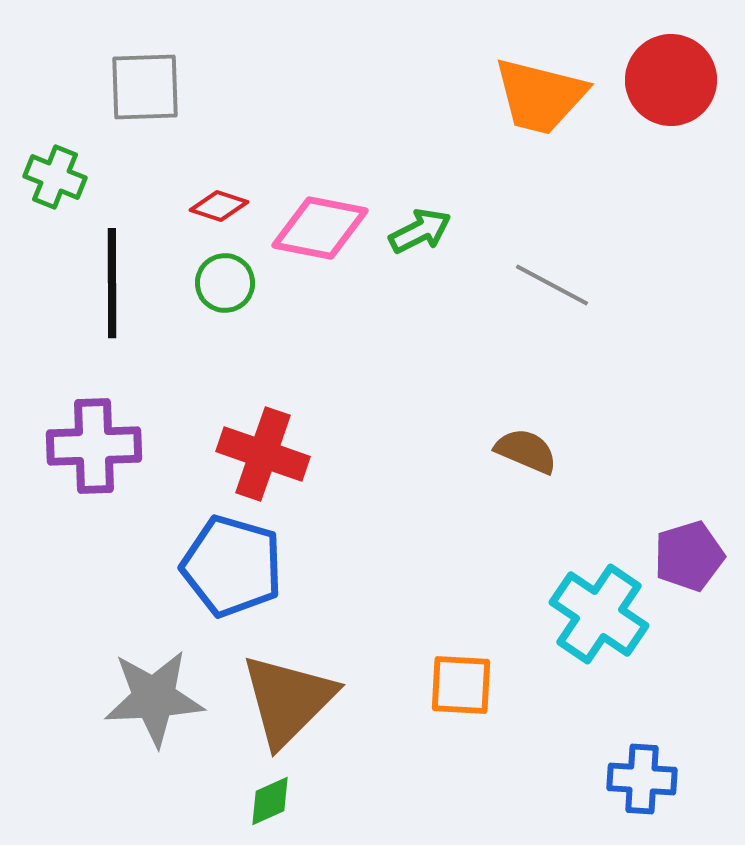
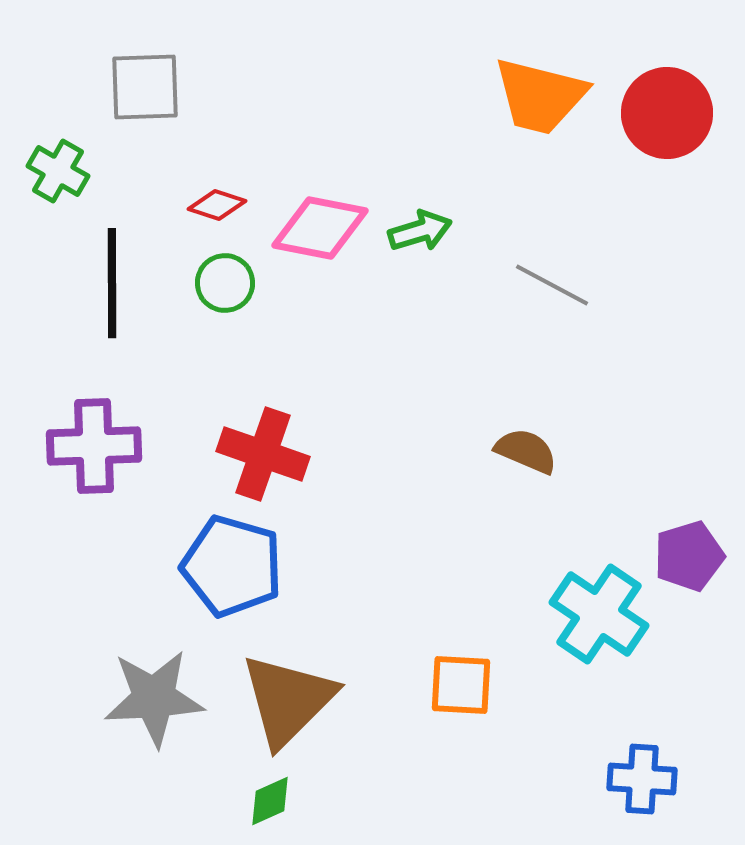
red circle: moved 4 px left, 33 px down
green cross: moved 3 px right, 6 px up; rotated 8 degrees clockwise
red diamond: moved 2 px left, 1 px up
green arrow: rotated 10 degrees clockwise
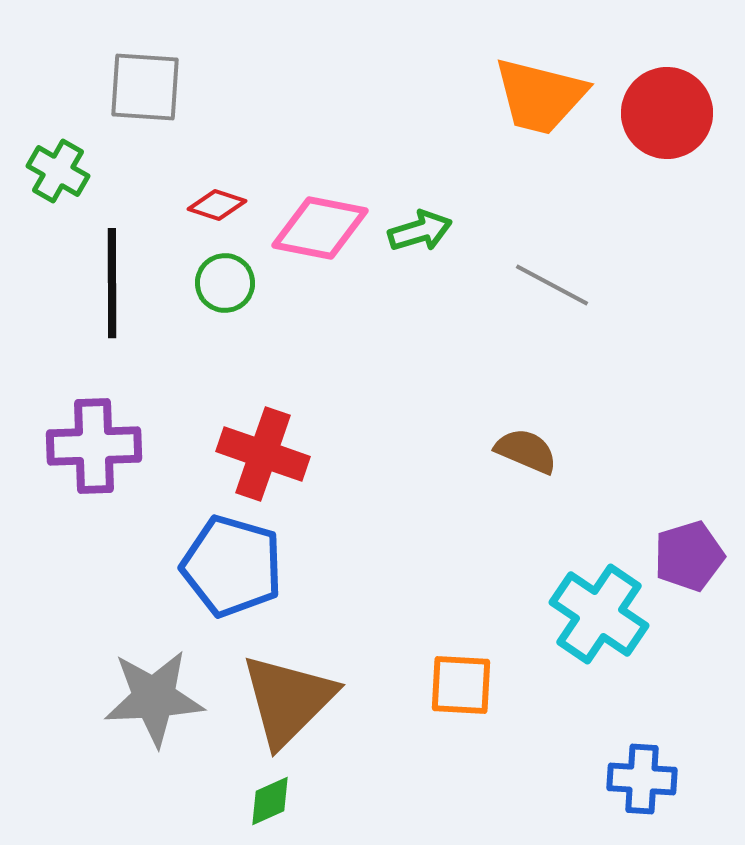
gray square: rotated 6 degrees clockwise
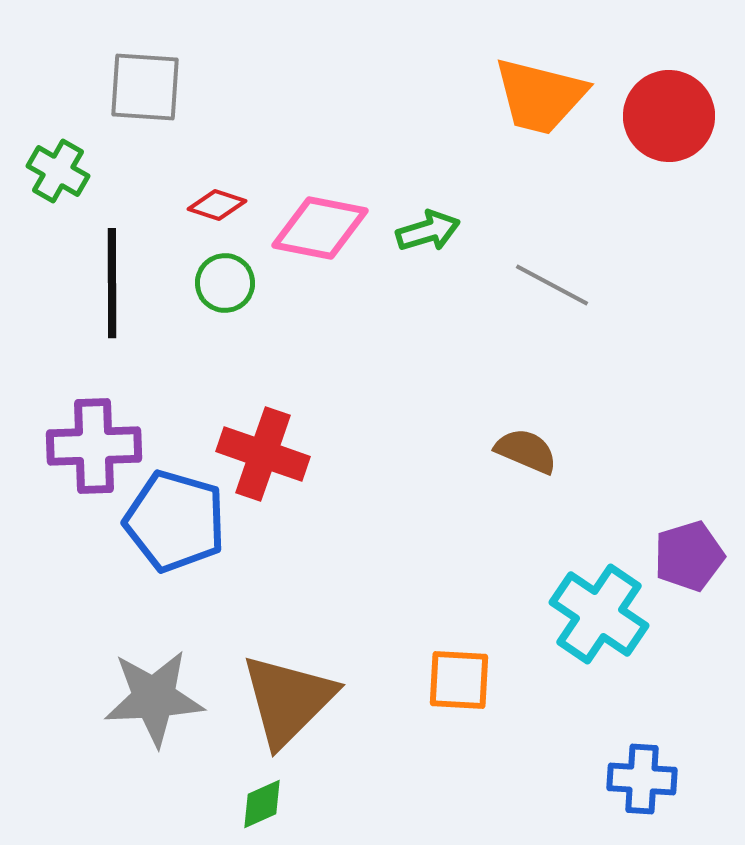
red circle: moved 2 px right, 3 px down
green arrow: moved 8 px right
blue pentagon: moved 57 px left, 45 px up
orange square: moved 2 px left, 5 px up
green diamond: moved 8 px left, 3 px down
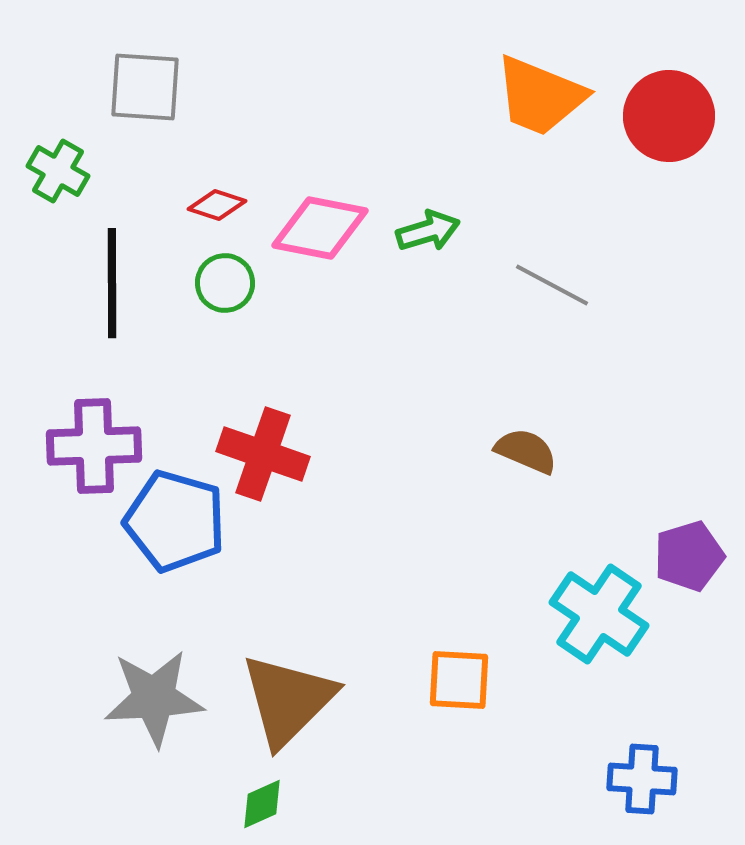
orange trapezoid: rotated 8 degrees clockwise
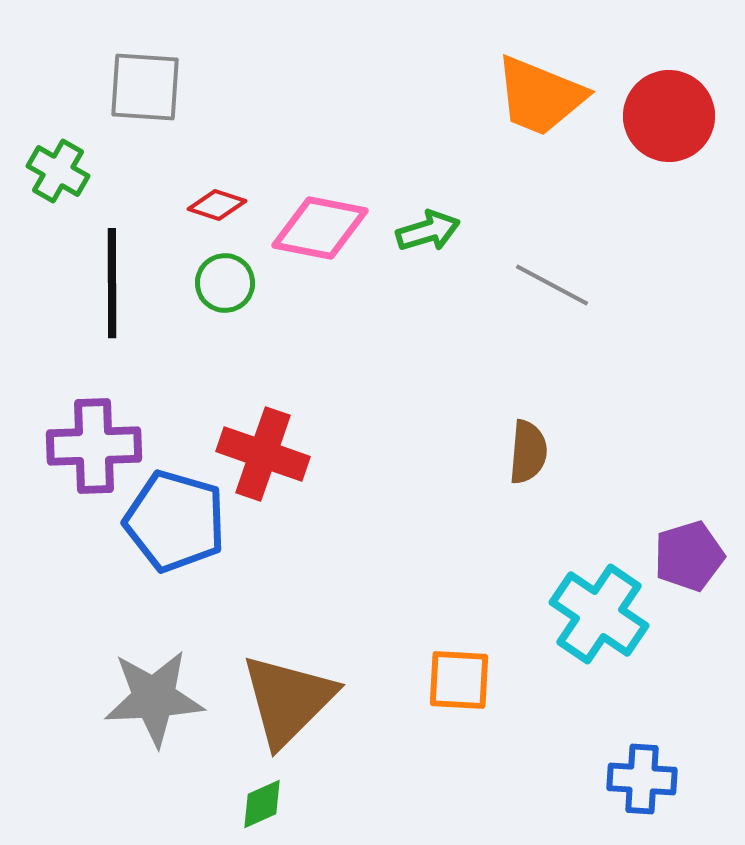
brown semicircle: moved 2 px right, 1 px down; rotated 72 degrees clockwise
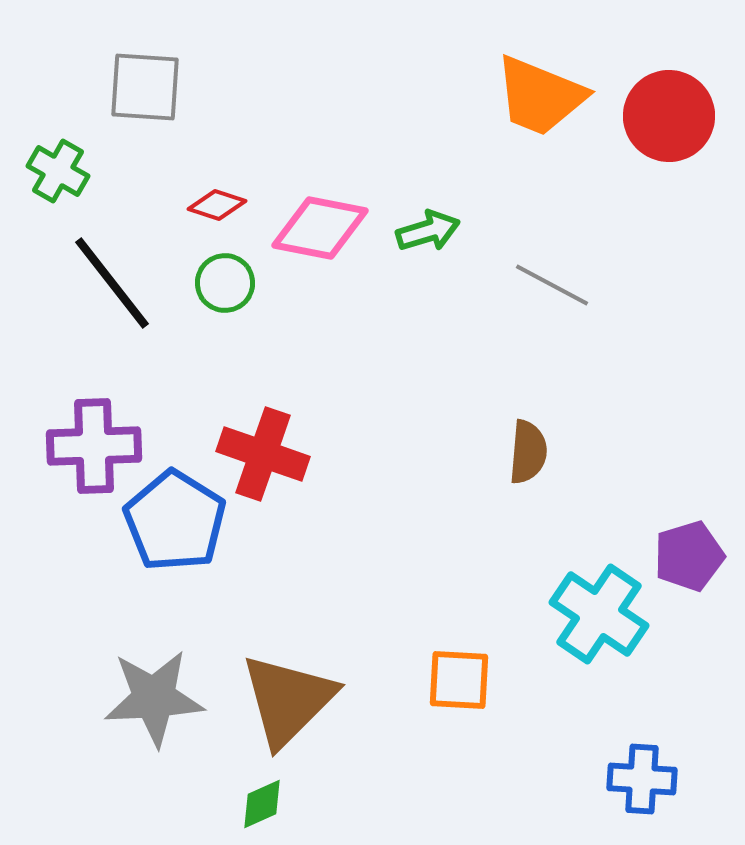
black line: rotated 38 degrees counterclockwise
blue pentagon: rotated 16 degrees clockwise
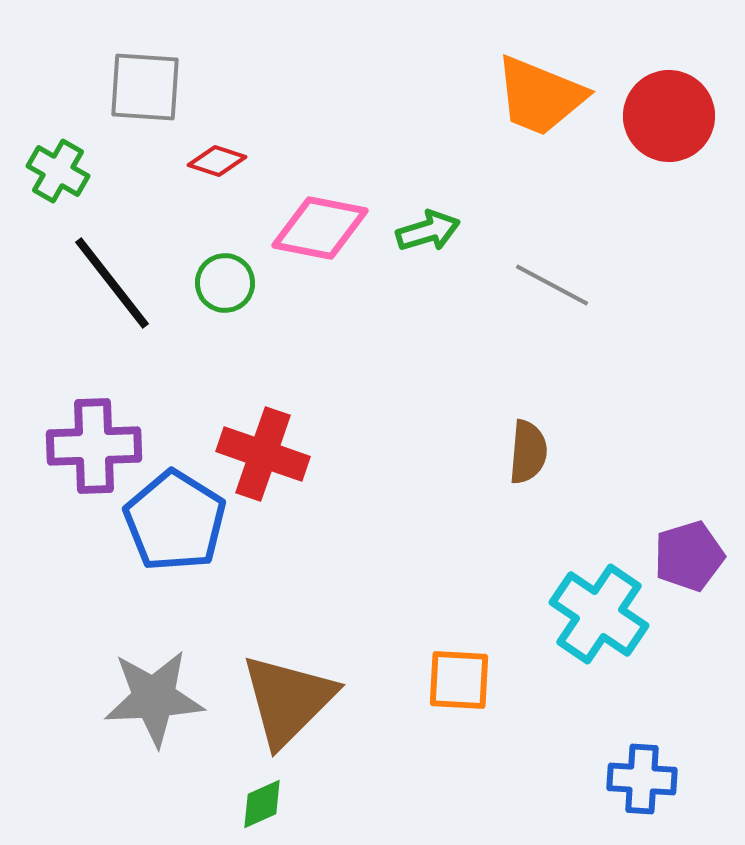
red diamond: moved 44 px up
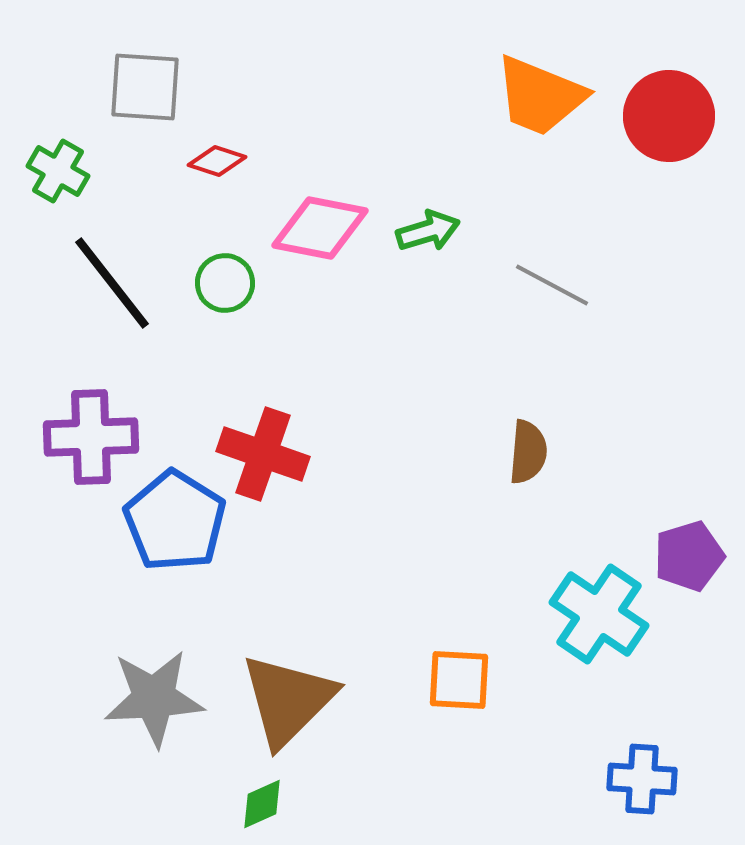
purple cross: moved 3 px left, 9 px up
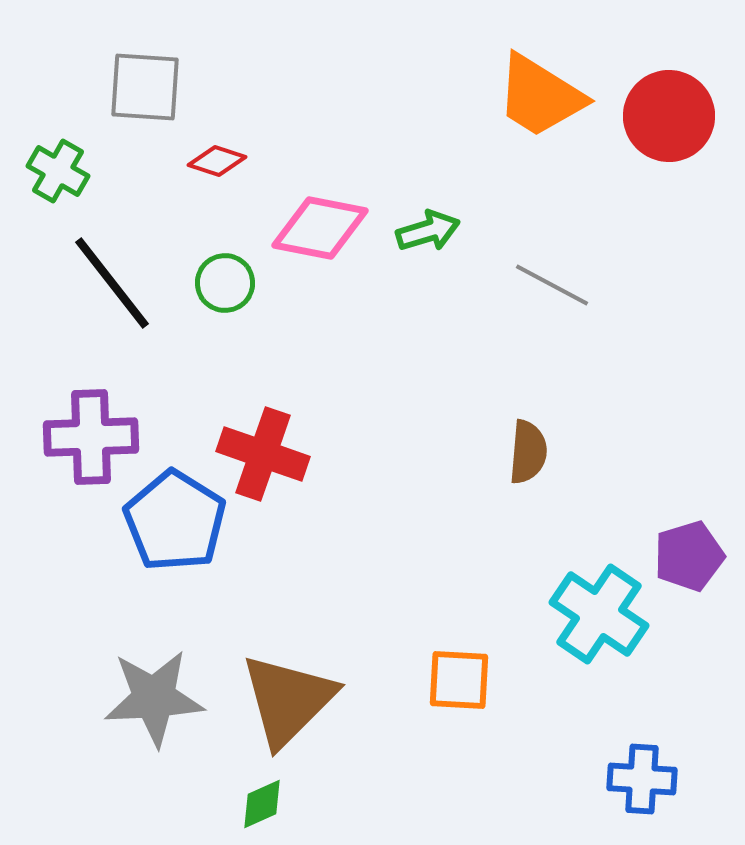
orange trapezoid: rotated 10 degrees clockwise
